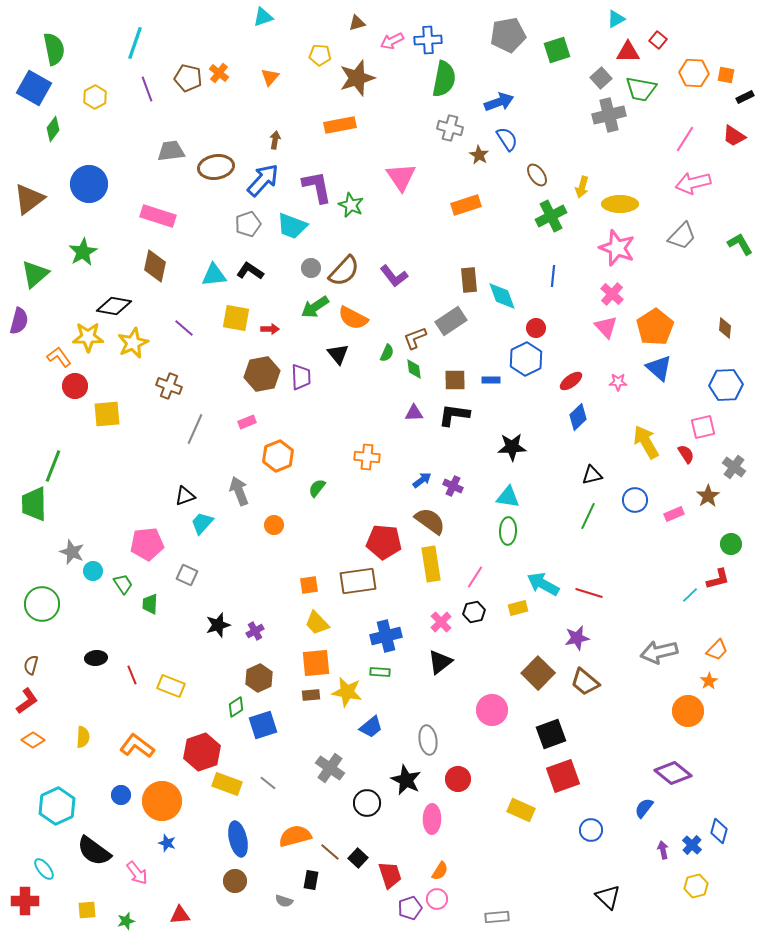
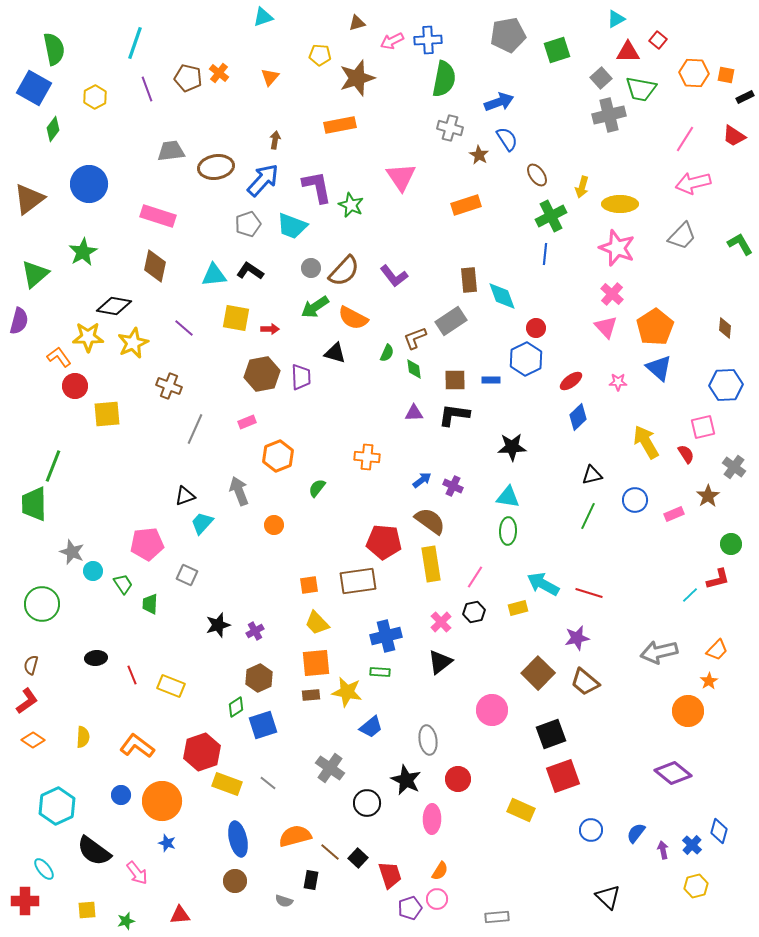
blue line at (553, 276): moved 8 px left, 22 px up
black triangle at (338, 354): moved 3 px left, 1 px up; rotated 35 degrees counterclockwise
blue semicircle at (644, 808): moved 8 px left, 25 px down
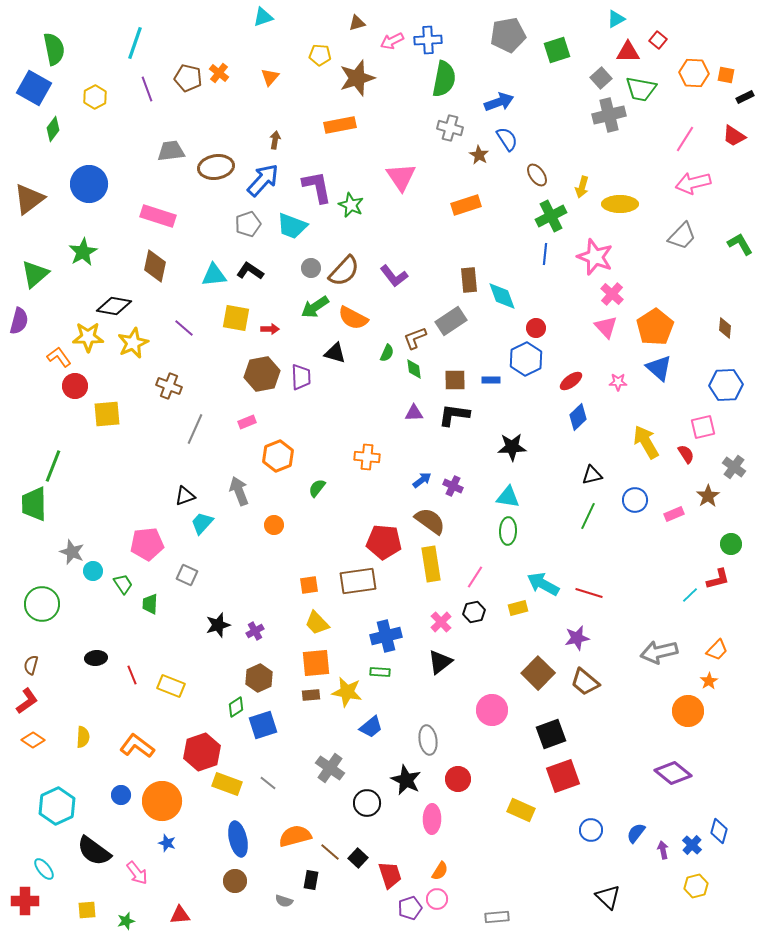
pink star at (617, 248): moved 22 px left, 9 px down
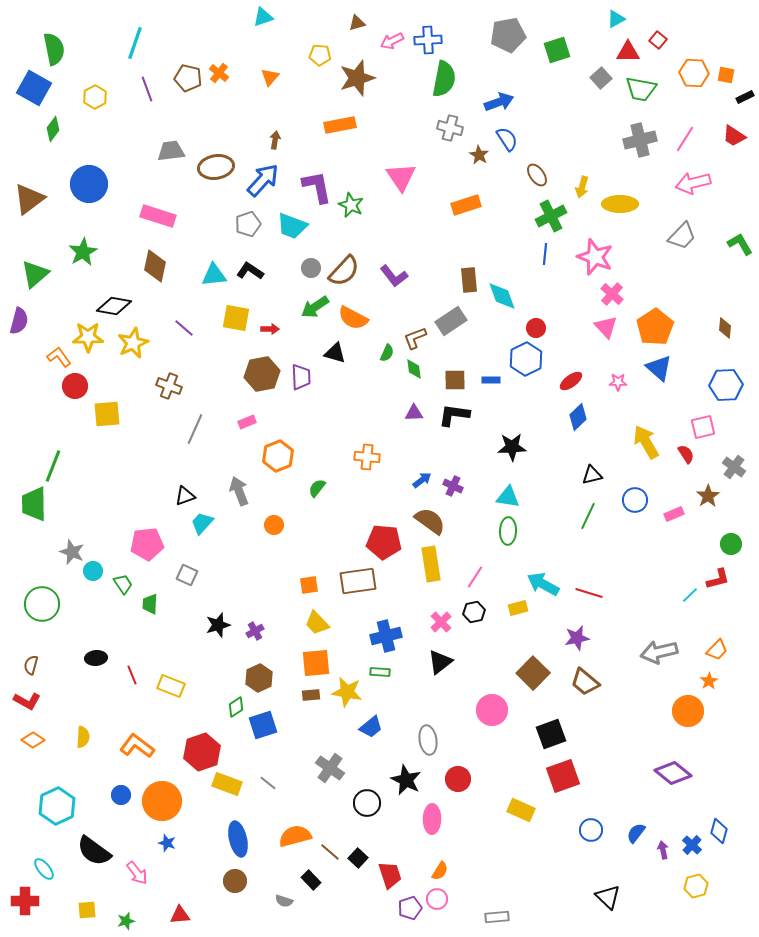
gray cross at (609, 115): moved 31 px right, 25 px down
brown square at (538, 673): moved 5 px left
red L-shape at (27, 701): rotated 64 degrees clockwise
black rectangle at (311, 880): rotated 54 degrees counterclockwise
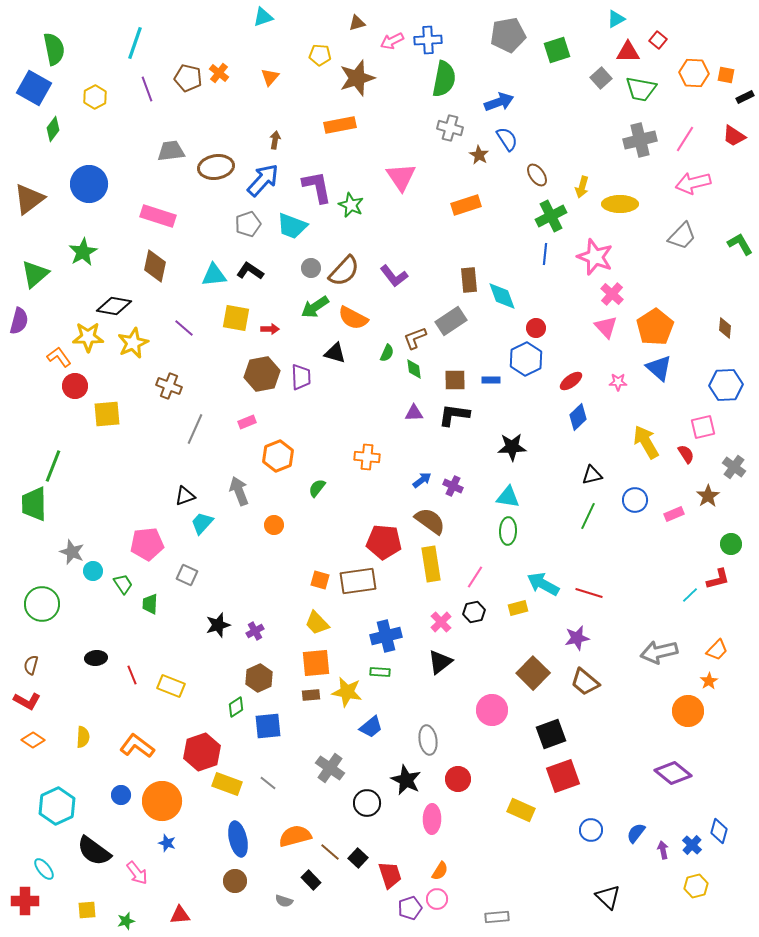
orange square at (309, 585): moved 11 px right, 5 px up; rotated 24 degrees clockwise
blue square at (263, 725): moved 5 px right, 1 px down; rotated 12 degrees clockwise
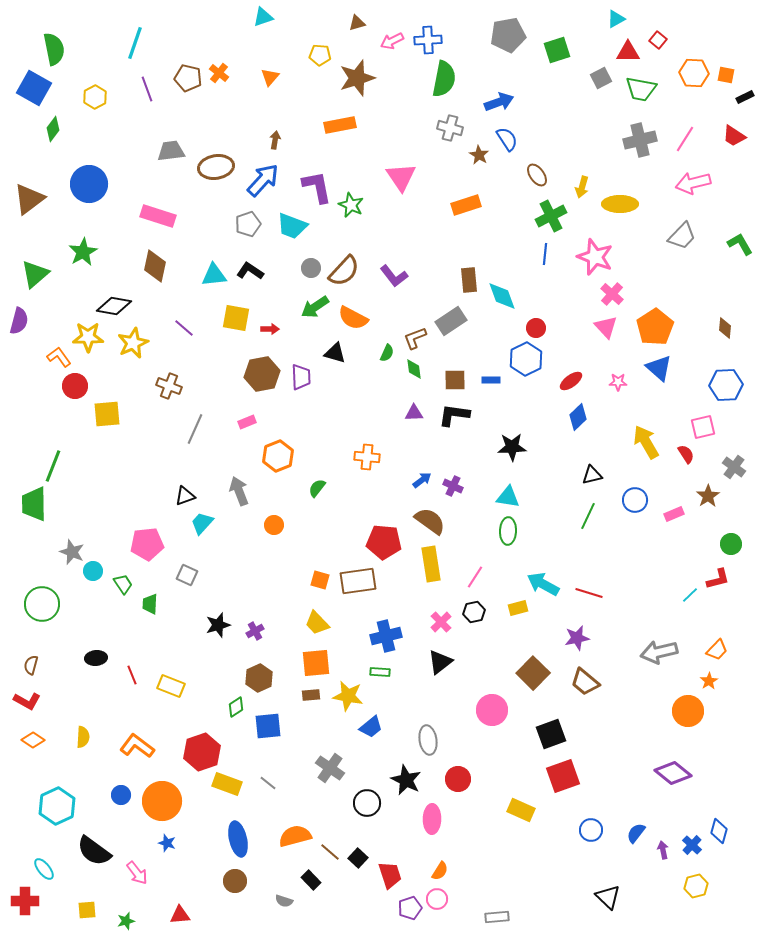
gray square at (601, 78): rotated 15 degrees clockwise
yellow star at (347, 692): moved 1 px right, 4 px down
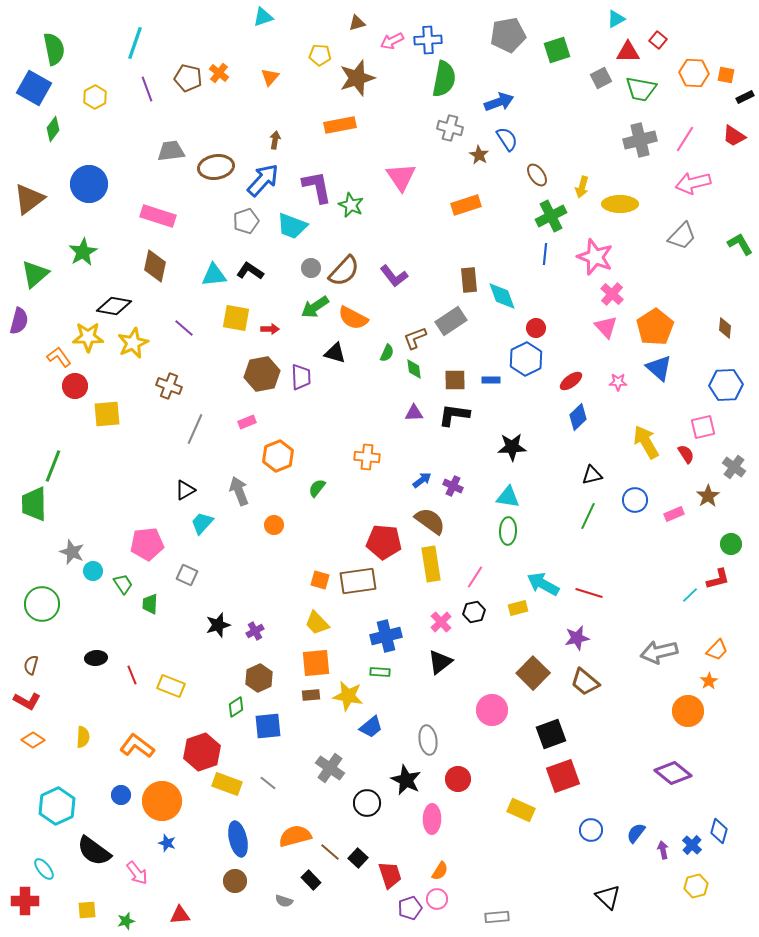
gray pentagon at (248, 224): moved 2 px left, 3 px up
black triangle at (185, 496): moved 6 px up; rotated 10 degrees counterclockwise
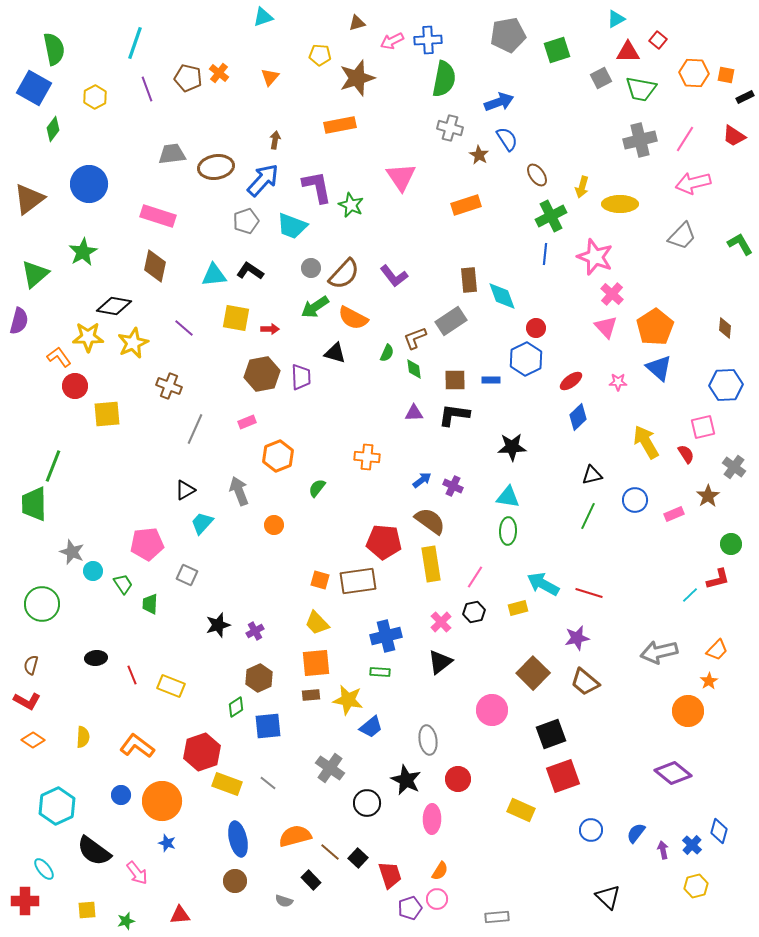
gray trapezoid at (171, 151): moved 1 px right, 3 px down
brown semicircle at (344, 271): moved 3 px down
yellow star at (348, 696): moved 4 px down
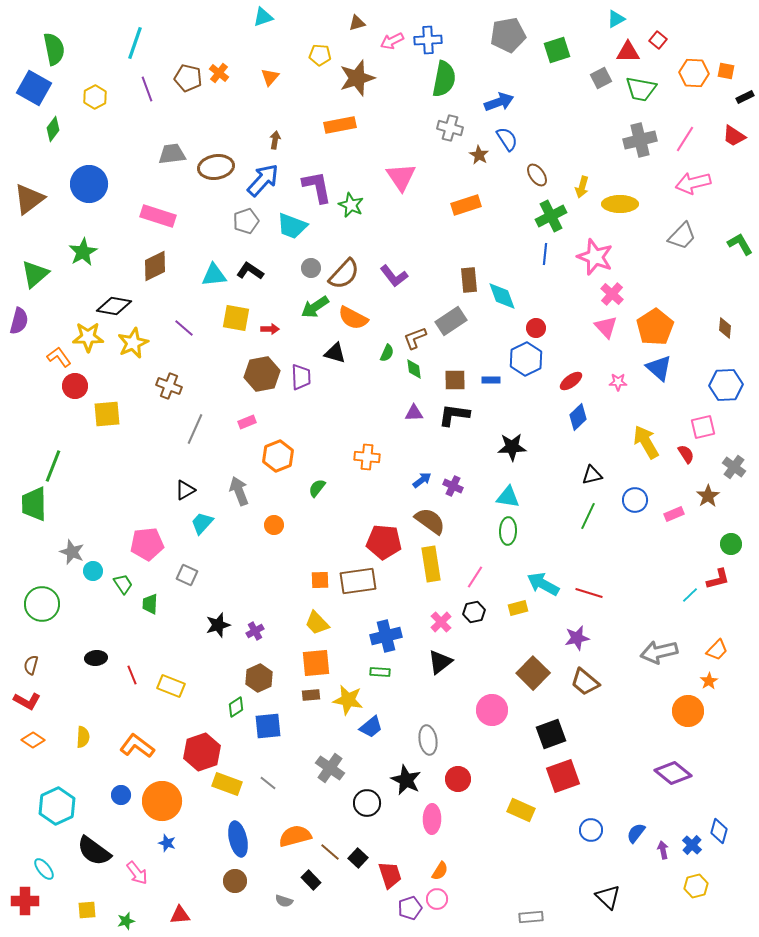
orange square at (726, 75): moved 4 px up
brown diamond at (155, 266): rotated 52 degrees clockwise
orange square at (320, 580): rotated 18 degrees counterclockwise
gray rectangle at (497, 917): moved 34 px right
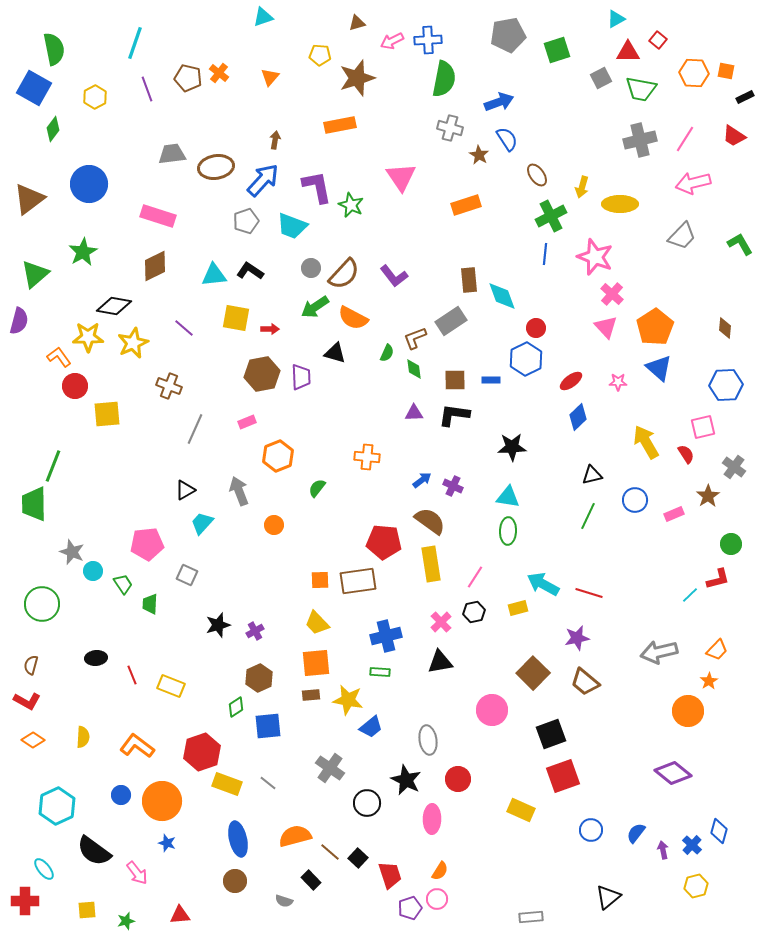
black triangle at (440, 662): rotated 28 degrees clockwise
black triangle at (608, 897): rotated 36 degrees clockwise
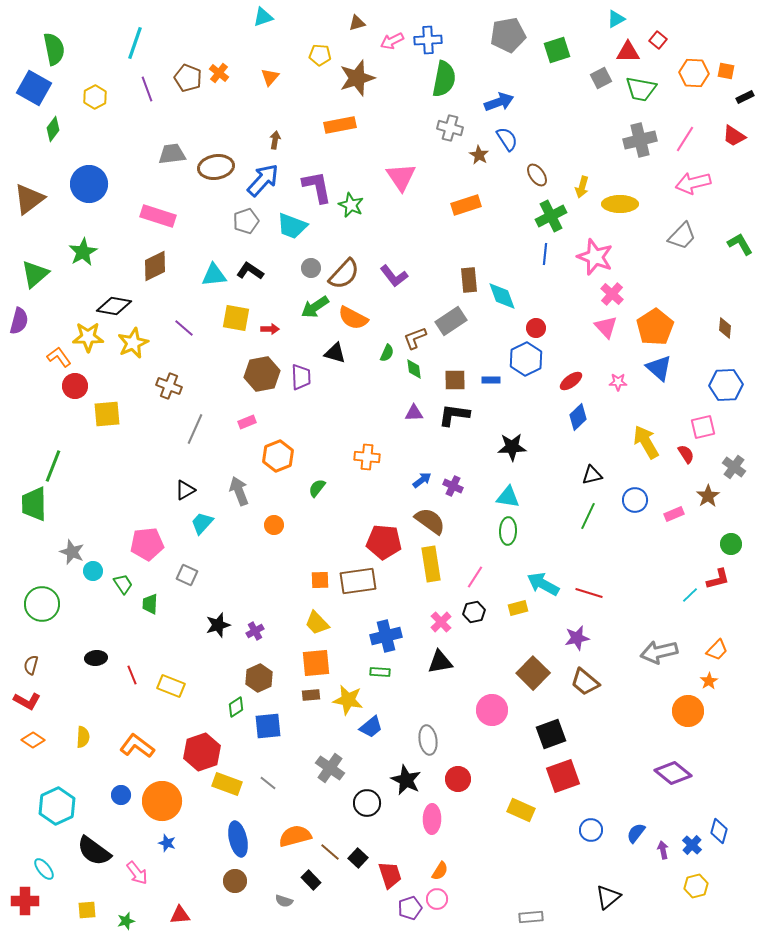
brown pentagon at (188, 78): rotated 8 degrees clockwise
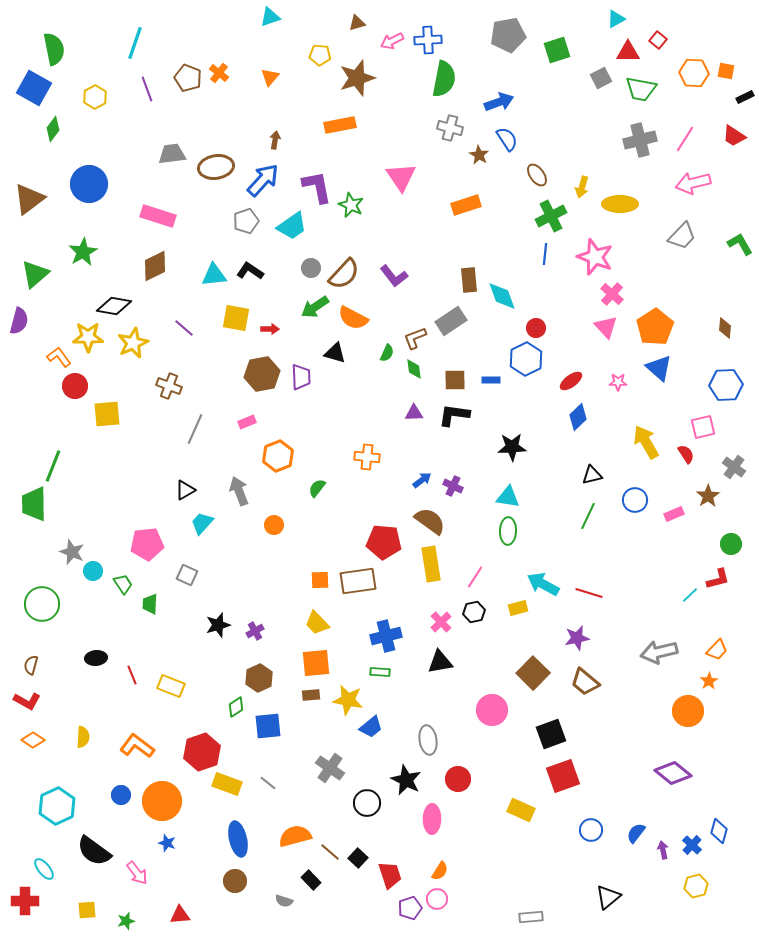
cyan triangle at (263, 17): moved 7 px right
cyan trapezoid at (292, 226): rotated 56 degrees counterclockwise
